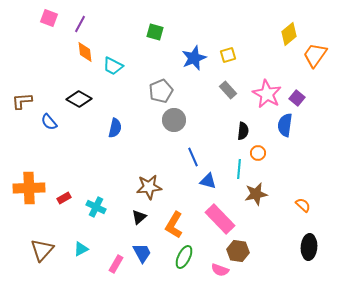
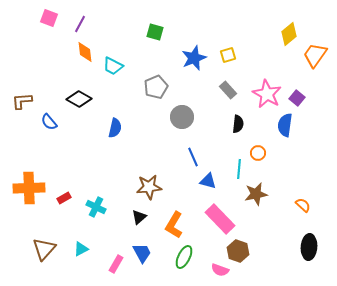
gray pentagon at (161, 91): moved 5 px left, 4 px up
gray circle at (174, 120): moved 8 px right, 3 px up
black semicircle at (243, 131): moved 5 px left, 7 px up
brown triangle at (42, 250): moved 2 px right, 1 px up
brown hexagon at (238, 251): rotated 10 degrees clockwise
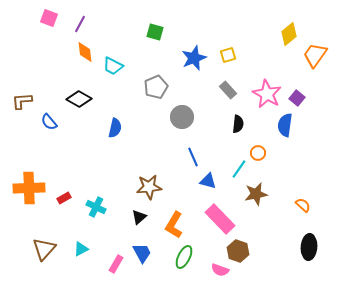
cyan line at (239, 169): rotated 30 degrees clockwise
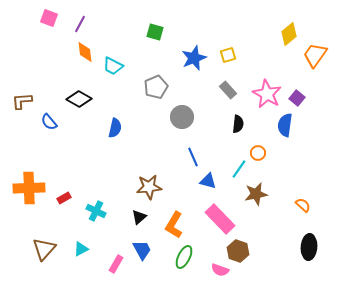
cyan cross at (96, 207): moved 4 px down
blue trapezoid at (142, 253): moved 3 px up
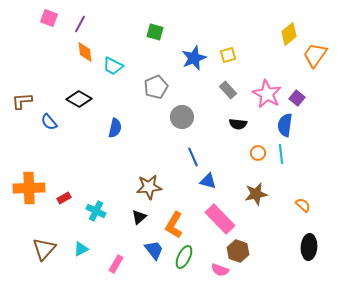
black semicircle at (238, 124): rotated 90 degrees clockwise
cyan line at (239, 169): moved 42 px right, 15 px up; rotated 42 degrees counterclockwise
blue trapezoid at (142, 250): moved 12 px right; rotated 10 degrees counterclockwise
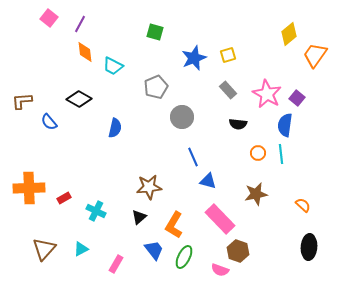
pink square at (49, 18): rotated 18 degrees clockwise
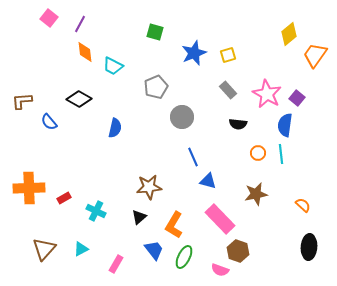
blue star at (194, 58): moved 5 px up
